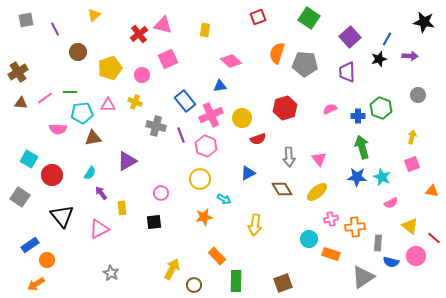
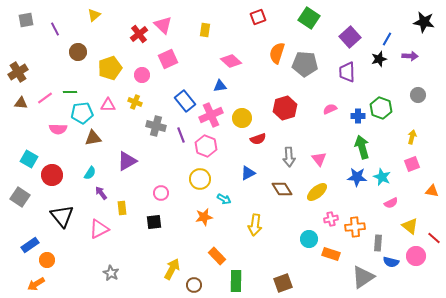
pink triangle at (163, 25): rotated 30 degrees clockwise
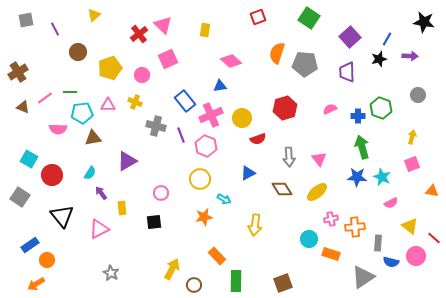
brown triangle at (21, 103): moved 2 px right, 4 px down; rotated 16 degrees clockwise
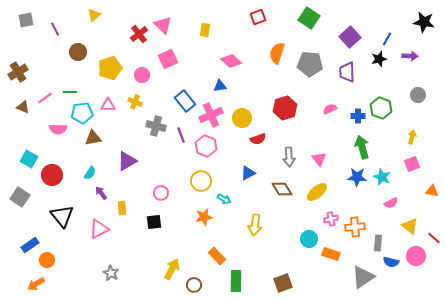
gray pentagon at (305, 64): moved 5 px right
yellow circle at (200, 179): moved 1 px right, 2 px down
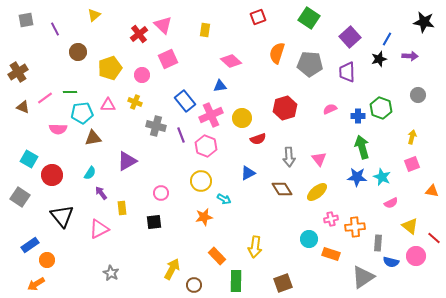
yellow arrow at (255, 225): moved 22 px down
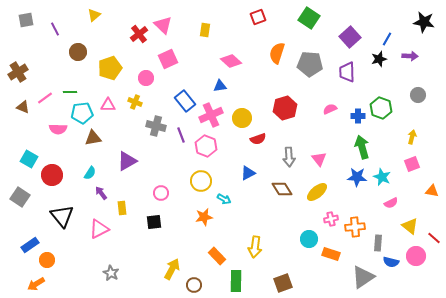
pink circle at (142, 75): moved 4 px right, 3 px down
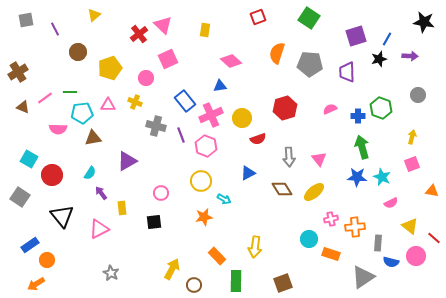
purple square at (350, 37): moved 6 px right, 1 px up; rotated 25 degrees clockwise
yellow ellipse at (317, 192): moved 3 px left
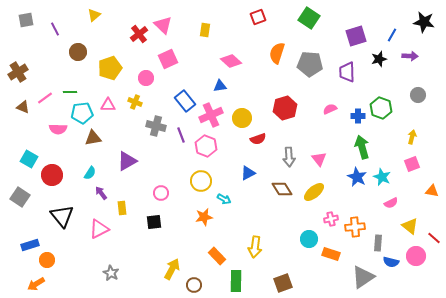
blue line at (387, 39): moved 5 px right, 4 px up
blue star at (357, 177): rotated 24 degrees clockwise
blue rectangle at (30, 245): rotated 18 degrees clockwise
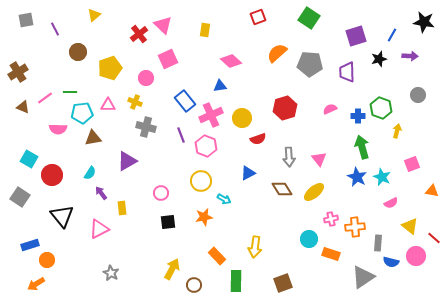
orange semicircle at (277, 53): rotated 30 degrees clockwise
gray cross at (156, 126): moved 10 px left, 1 px down
yellow arrow at (412, 137): moved 15 px left, 6 px up
black square at (154, 222): moved 14 px right
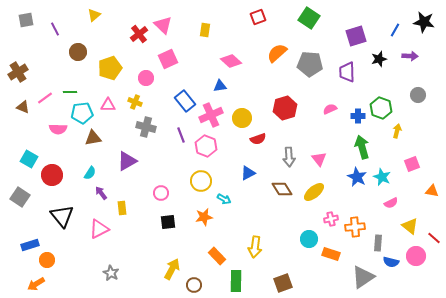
blue line at (392, 35): moved 3 px right, 5 px up
